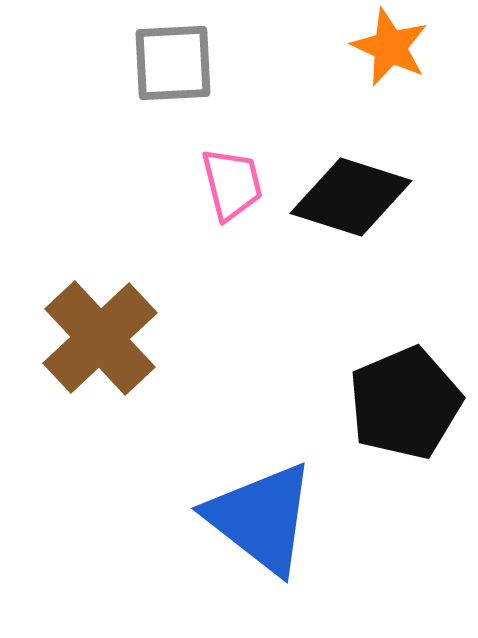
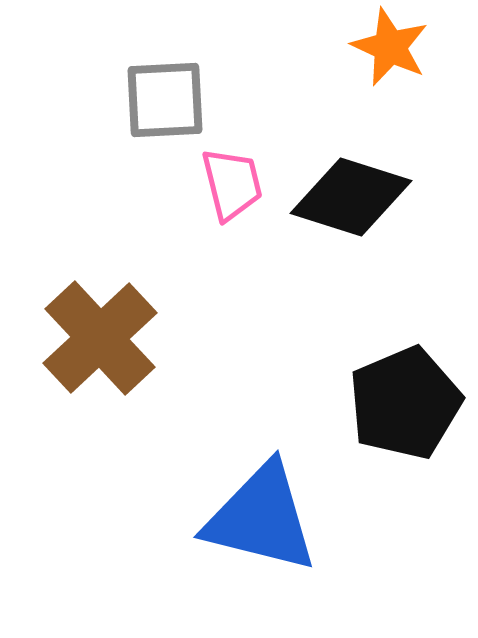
gray square: moved 8 px left, 37 px down
blue triangle: rotated 24 degrees counterclockwise
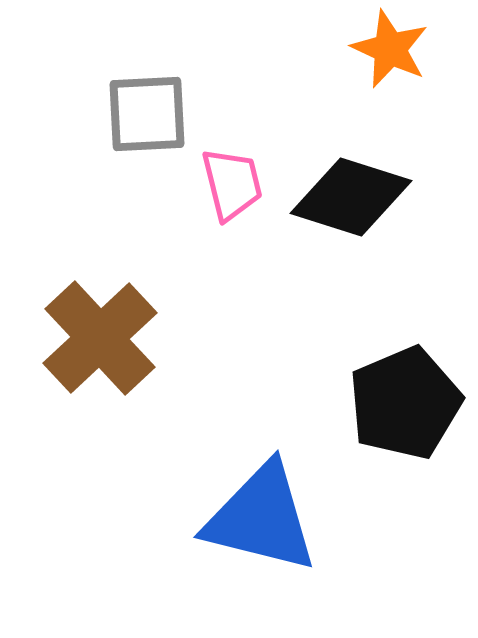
orange star: moved 2 px down
gray square: moved 18 px left, 14 px down
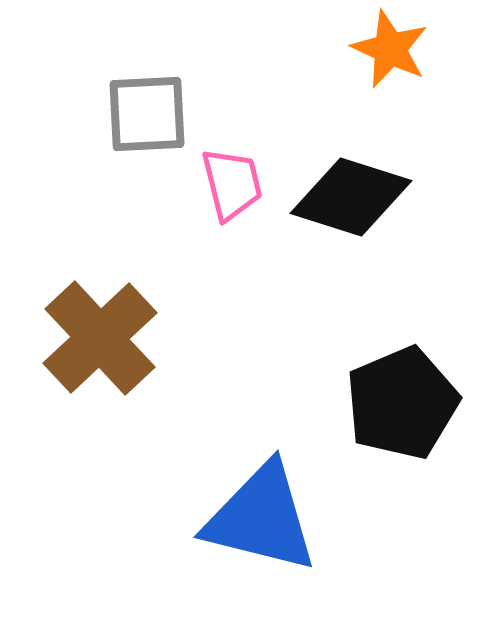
black pentagon: moved 3 px left
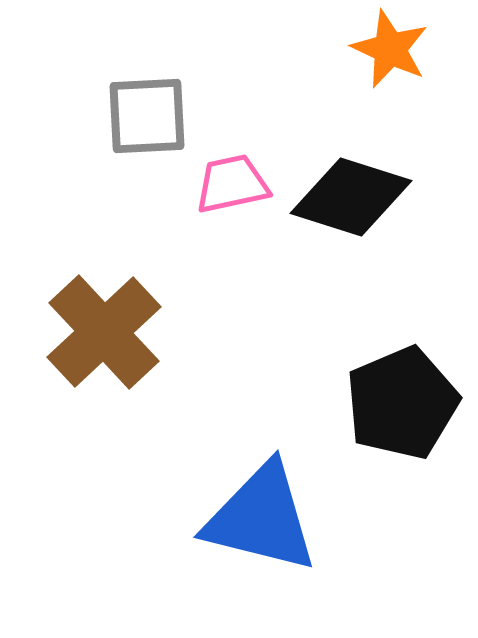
gray square: moved 2 px down
pink trapezoid: rotated 88 degrees counterclockwise
brown cross: moved 4 px right, 6 px up
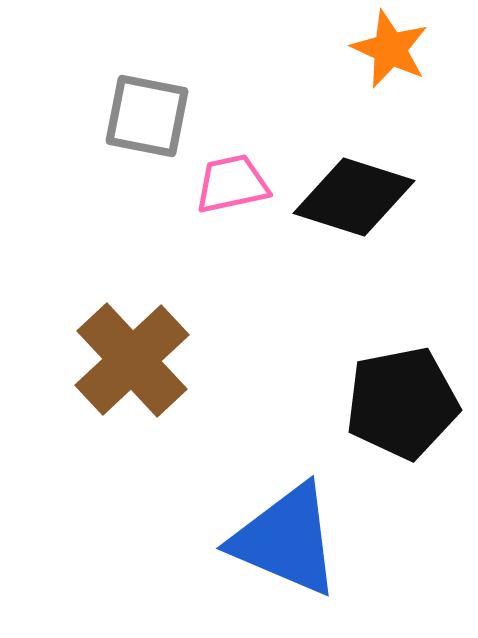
gray square: rotated 14 degrees clockwise
black diamond: moved 3 px right
brown cross: moved 28 px right, 28 px down
black pentagon: rotated 12 degrees clockwise
blue triangle: moved 25 px right, 22 px down; rotated 9 degrees clockwise
